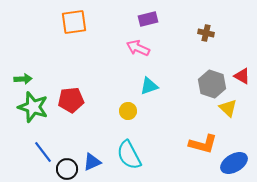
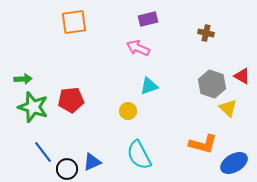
cyan semicircle: moved 10 px right
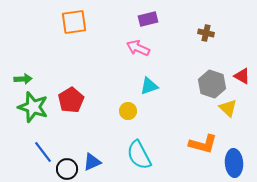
red pentagon: rotated 25 degrees counterclockwise
blue ellipse: rotated 64 degrees counterclockwise
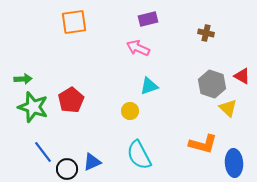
yellow circle: moved 2 px right
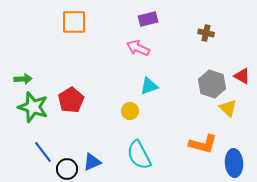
orange square: rotated 8 degrees clockwise
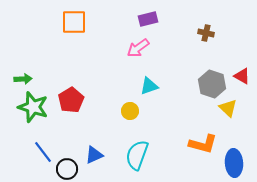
pink arrow: rotated 60 degrees counterclockwise
cyan semicircle: moved 2 px left; rotated 48 degrees clockwise
blue triangle: moved 2 px right, 7 px up
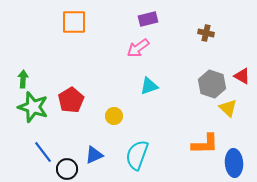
green arrow: rotated 84 degrees counterclockwise
yellow circle: moved 16 px left, 5 px down
orange L-shape: moved 2 px right; rotated 16 degrees counterclockwise
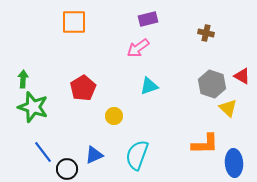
red pentagon: moved 12 px right, 12 px up
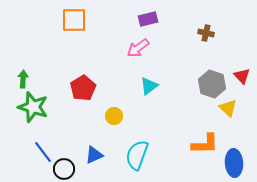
orange square: moved 2 px up
red triangle: rotated 18 degrees clockwise
cyan triangle: rotated 18 degrees counterclockwise
black circle: moved 3 px left
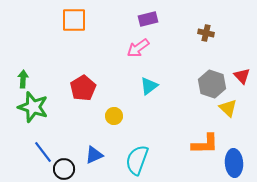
cyan semicircle: moved 5 px down
